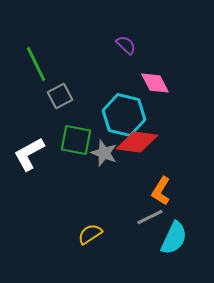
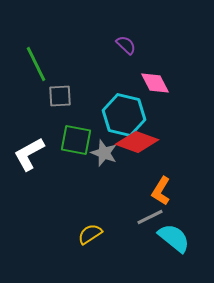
gray square: rotated 25 degrees clockwise
red diamond: rotated 12 degrees clockwise
cyan semicircle: rotated 76 degrees counterclockwise
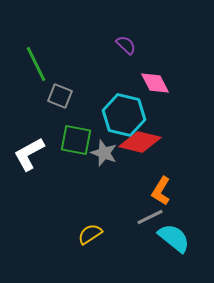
gray square: rotated 25 degrees clockwise
red diamond: moved 3 px right; rotated 6 degrees counterclockwise
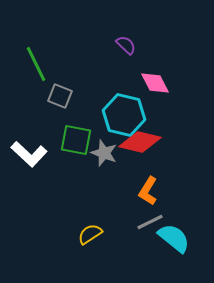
white L-shape: rotated 108 degrees counterclockwise
orange L-shape: moved 13 px left
gray line: moved 5 px down
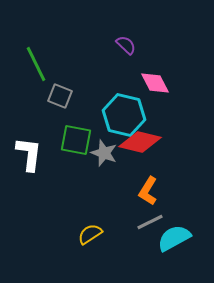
white L-shape: rotated 126 degrees counterclockwise
cyan semicircle: rotated 68 degrees counterclockwise
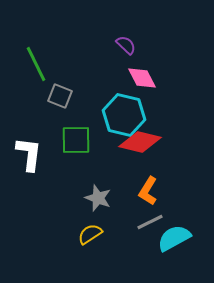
pink diamond: moved 13 px left, 5 px up
green square: rotated 12 degrees counterclockwise
gray star: moved 6 px left, 45 px down
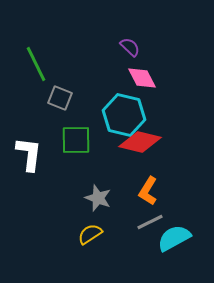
purple semicircle: moved 4 px right, 2 px down
gray square: moved 2 px down
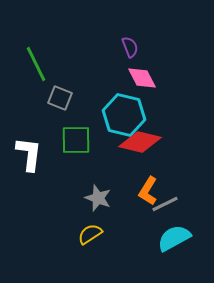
purple semicircle: rotated 25 degrees clockwise
gray line: moved 15 px right, 18 px up
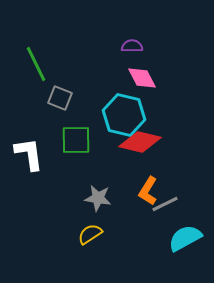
purple semicircle: moved 2 px right, 1 px up; rotated 70 degrees counterclockwise
white L-shape: rotated 15 degrees counterclockwise
gray star: rotated 12 degrees counterclockwise
cyan semicircle: moved 11 px right
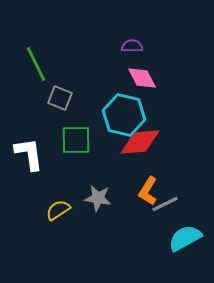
red diamond: rotated 18 degrees counterclockwise
yellow semicircle: moved 32 px left, 24 px up
